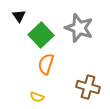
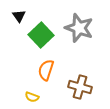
orange semicircle: moved 6 px down
brown cross: moved 8 px left
yellow semicircle: moved 5 px left
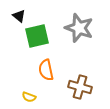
black triangle: rotated 16 degrees counterclockwise
green square: moved 4 px left, 1 px down; rotated 30 degrees clockwise
orange semicircle: rotated 30 degrees counterclockwise
yellow semicircle: moved 3 px left
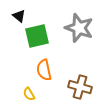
orange semicircle: moved 2 px left
yellow semicircle: moved 3 px up; rotated 40 degrees clockwise
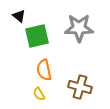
gray star: rotated 20 degrees counterclockwise
yellow semicircle: moved 10 px right
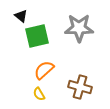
black triangle: moved 2 px right
orange semicircle: rotated 60 degrees clockwise
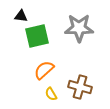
black triangle: rotated 32 degrees counterclockwise
yellow semicircle: moved 12 px right
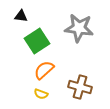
gray star: rotated 8 degrees clockwise
green square: moved 5 px down; rotated 20 degrees counterclockwise
yellow semicircle: moved 10 px left; rotated 40 degrees counterclockwise
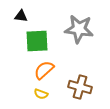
gray star: moved 1 px down
green square: rotated 30 degrees clockwise
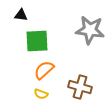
black triangle: moved 1 px up
gray star: moved 11 px right, 1 px down
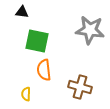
black triangle: moved 1 px right, 3 px up
green square: rotated 15 degrees clockwise
orange semicircle: rotated 55 degrees counterclockwise
yellow semicircle: moved 15 px left; rotated 72 degrees clockwise
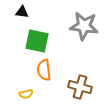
gray star: moved 6 px left, 4 px up
yellow semicircle: rotated 104 degrees counterclockwise
